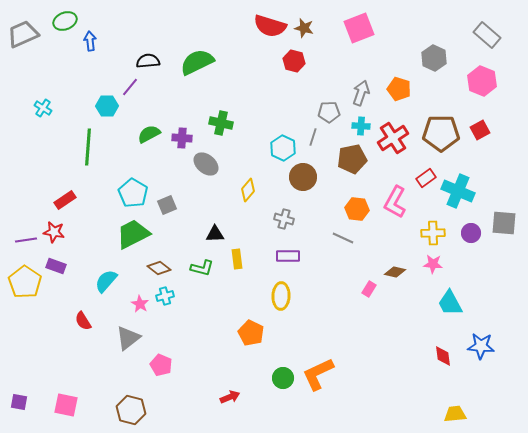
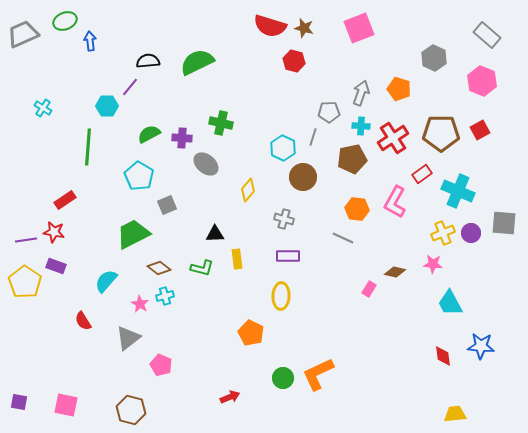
red rectangle at (426, 178): moved 4 px left, 4 px up
cyan pentagon at (133, 193): moved 6 px right, 17 px up
yellow cross at (433, 233): moved 10 px right; rotated 20 degrees counterclockwise
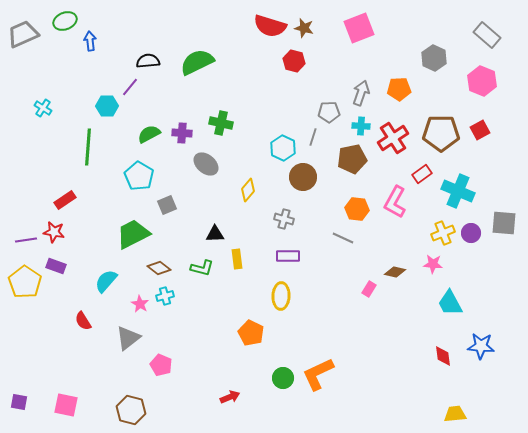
orange pentagon at (399, 89): rotated 20 degrees counterclockwise
purple cross at (182, 138): moved 5 px up
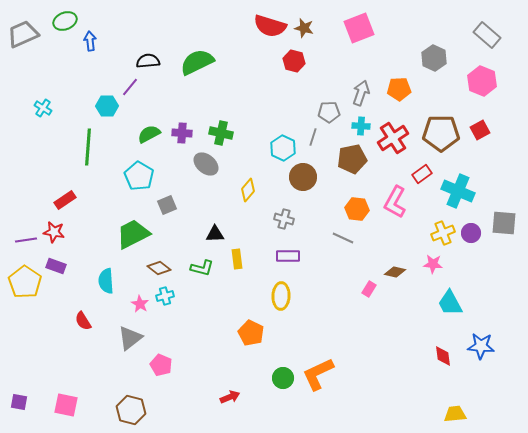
green cross at (221, 123): moved 10 px down
cyan semicircle at (106, 281): rotated 45 degrees counterclockwise
gray triangle at (128, 338): moved 2 px right
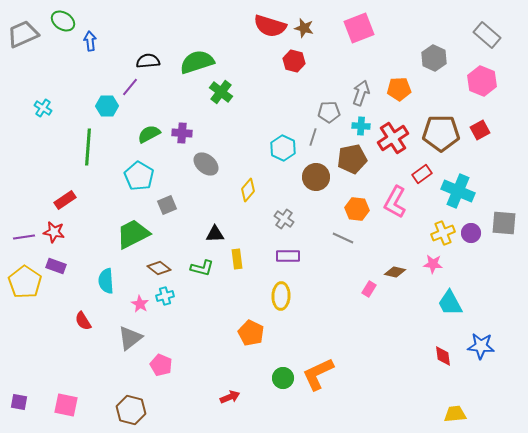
green ellipse at (65, 21): moved 2 px left; rotated 55 degrees clockwise
green semicircle at (197, 62): rotated 8 degrees clockwise
green cross at (221, 133): moved 41 px up; rotated 25 degrees clockwise
brown circle at (303, 177): moved 13 px right
gray cross at (284, 219): rotated 18 degrees clockwise
purple line at (26, 240): moved 2 px left, 3 px up
